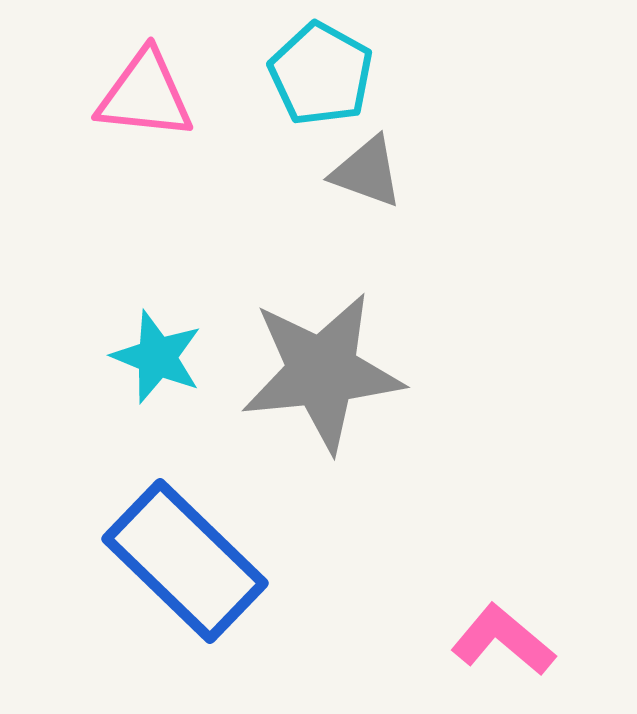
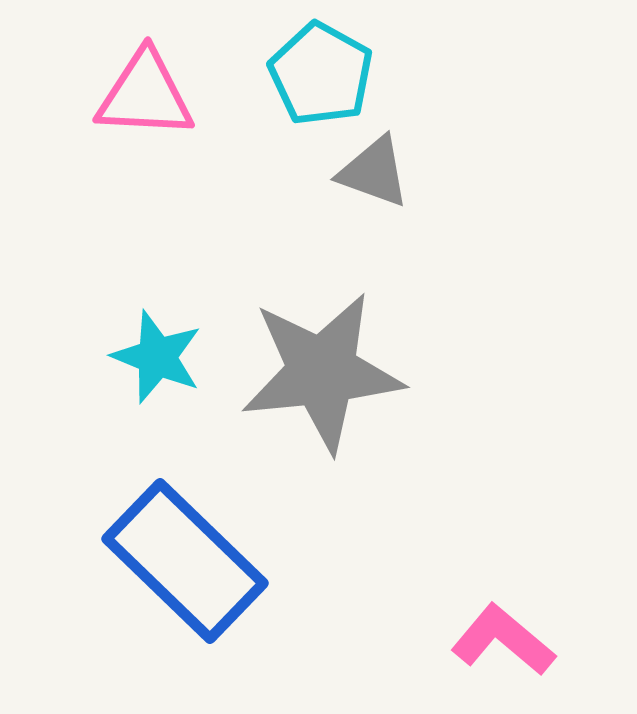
pink triangle: rotated 3 degrees counterclockwise
gray triangle: moved 7 px right
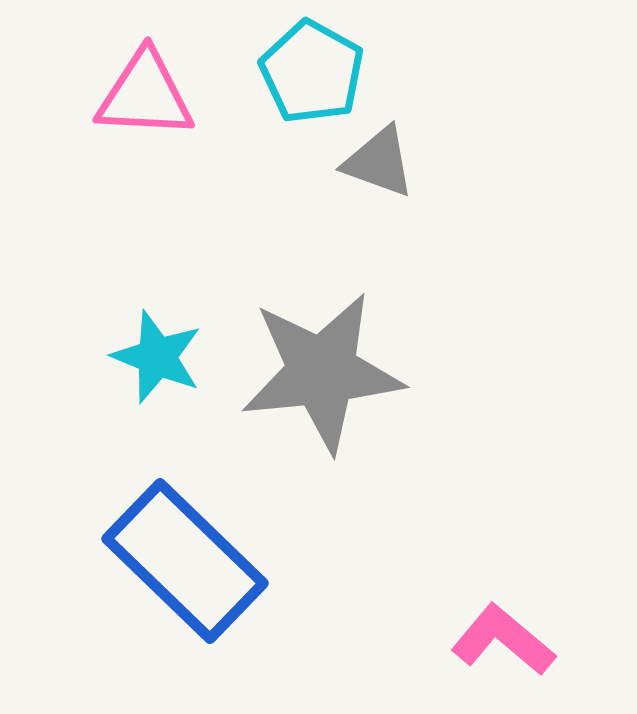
cyan pentagon: moved 9 px left, 2 px up
gray triangle: moved 5 px right, 10 px up
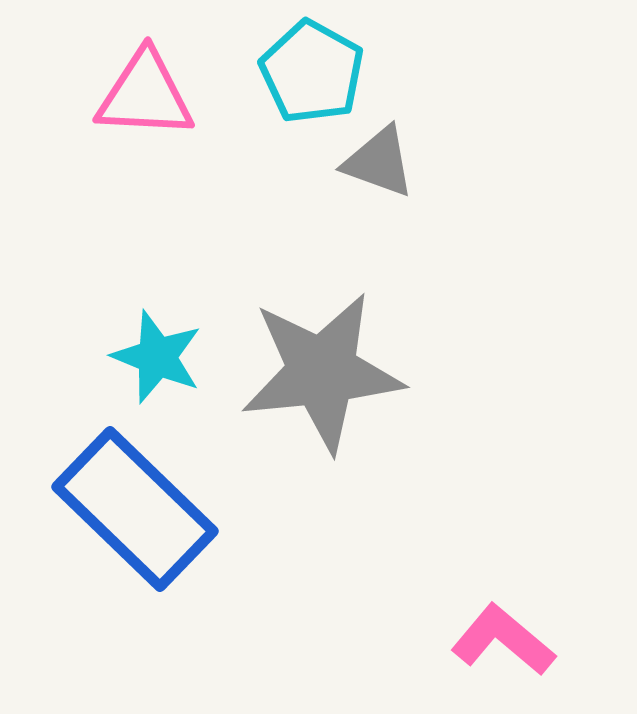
blue rectangle: moved 50 px left, 52 px up
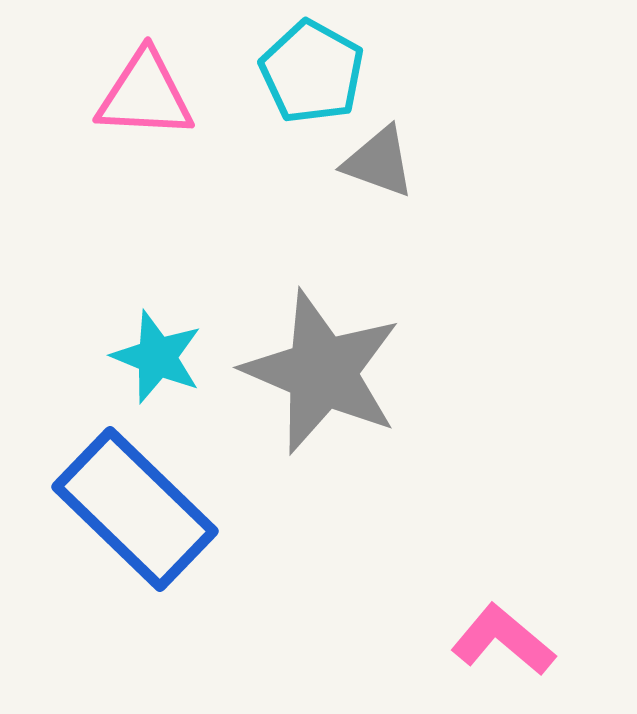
gray star: rotated 29 degrees clockwise
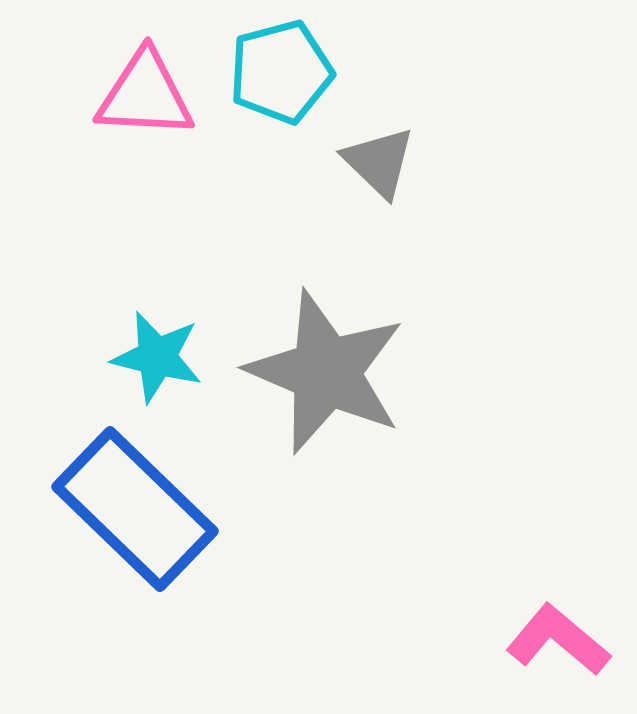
cyan pentagon: moved 31 px left; rotated 28 degrees clockwise
gray triangle: rotated 24 degrees clockwise
cyan star: rotated 8 degrees counterclockwise
gray star: moved 4 px right
pink L-shape: moved 55 px right
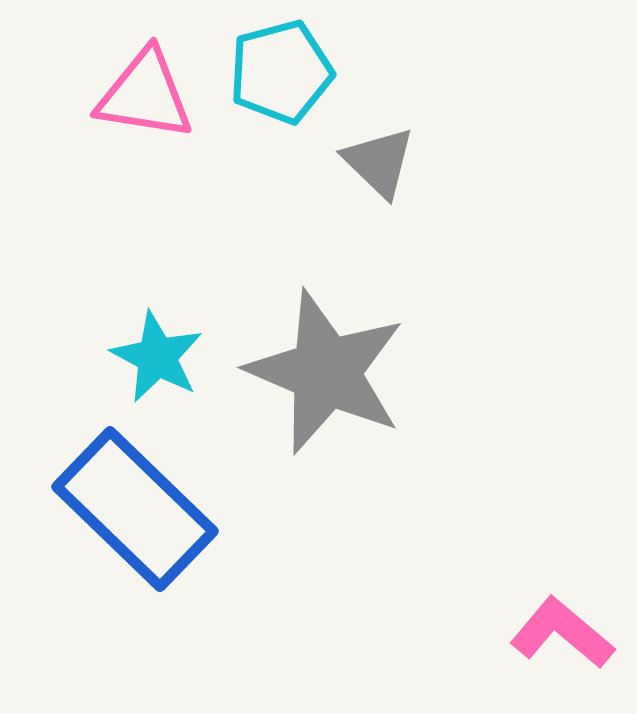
pink triangle: rotated 6 degrees clockwise
cyan star: rotated 14 degrees clockwise
pink L-shape: moved 4 px right, 7 px up
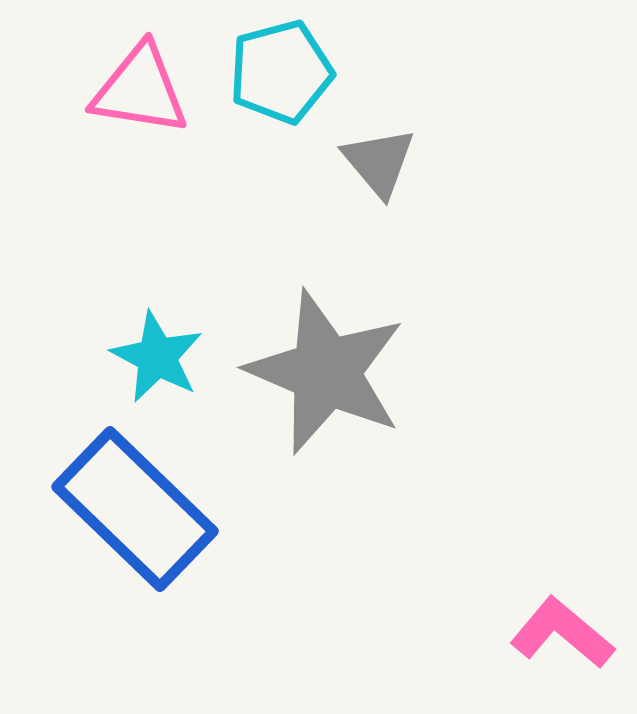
pink triangle: moved 5 px left, 5 px up
gray triangle: rotated 6 degrees clockwise
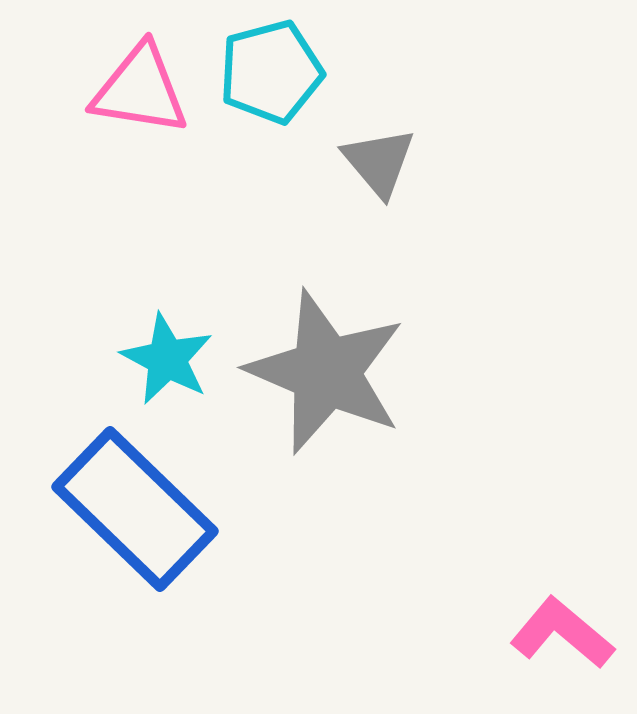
cyan pentagon: moved 10 px left
cyan star: moved 10 px right, 2 px down
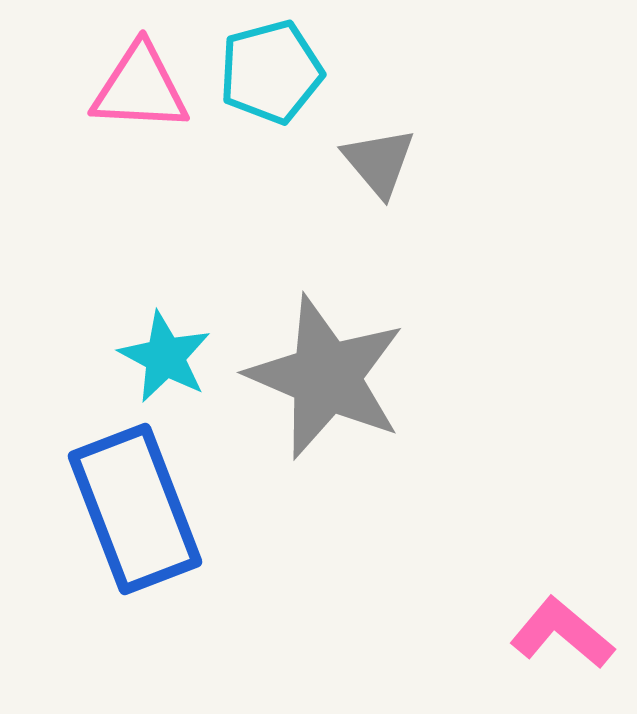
pink triangle: moved 2 px up; rotated 6 degrees counterclockwise
cyan star: moved 2 px left, 2 px up
gray star: moved 5 px down
blue rectangle: rotated 25 degrees clockwise
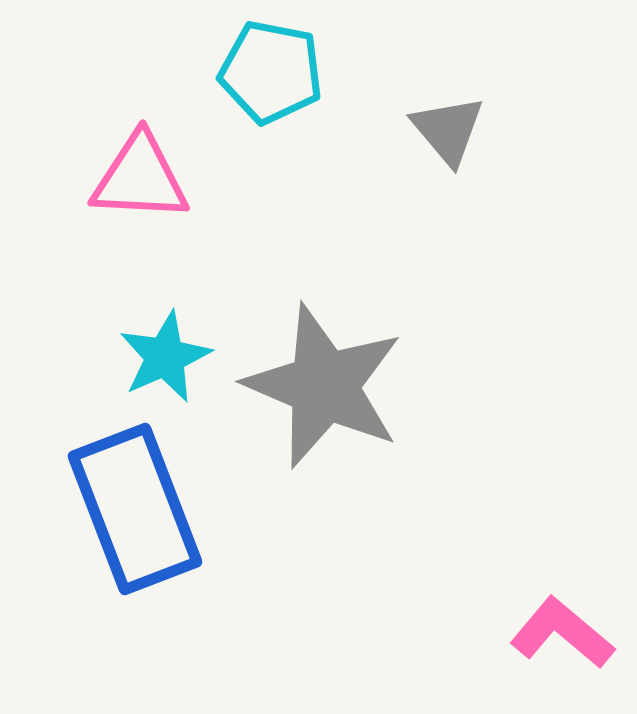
cyan pentagon: rotated 26 degrees clockwise
pink triangle: moved 90 px down
gray triangle: moved 69 px right, 32 px up
cyan star: rotated 20 degrees clockwise
gray star: moved 2 px left, 9 px down
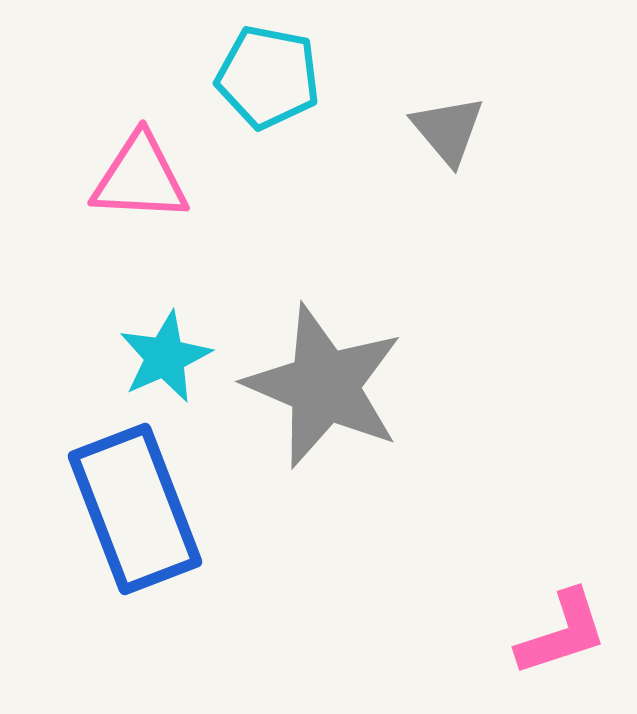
cyan pentagon: moved 3 px left, 5 px down
pink L-shape: rotated 122 degrees clockwise
